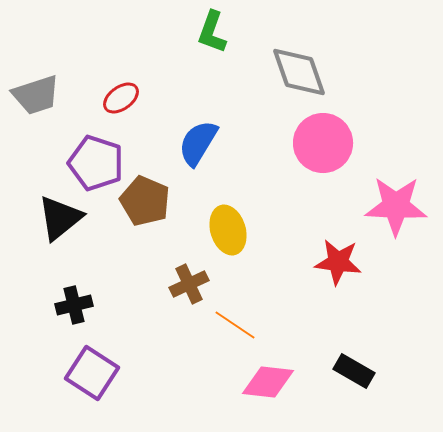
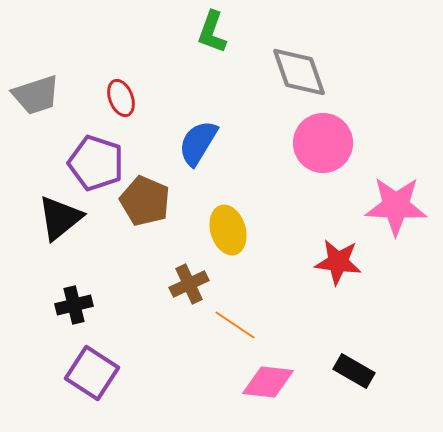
red ellipse: rotated 75 degrees counterclockwise
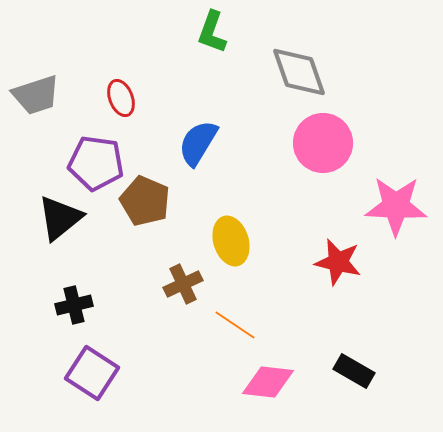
purple pentagon: rotated 10 degrees counterclockwise
yellow ellipse: moved 3 px right, 11 px down
red star: rotated 6 degrees clockwise
brown cross: moved 6 px left
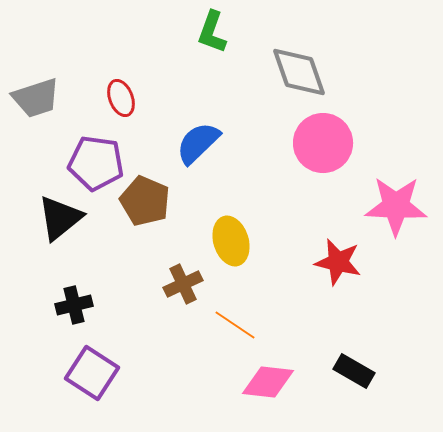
gray trapezoid: moved 3 px down
blue semicircle: rotated 15 degrees clockwise
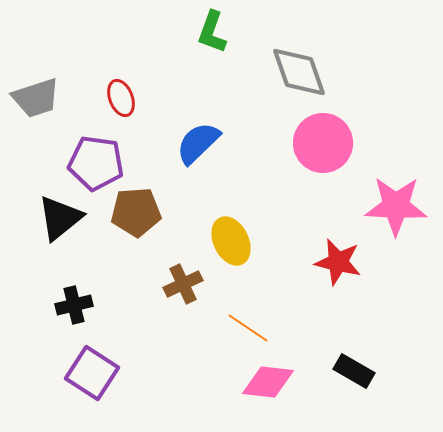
brown pentagon: moved 9 px left, 11 px down; rotated 27 degrees counterclockwise
yellow ellipse: rotated 9 degrees counterclockwise
orange line: moved 13 px right, 3 px down
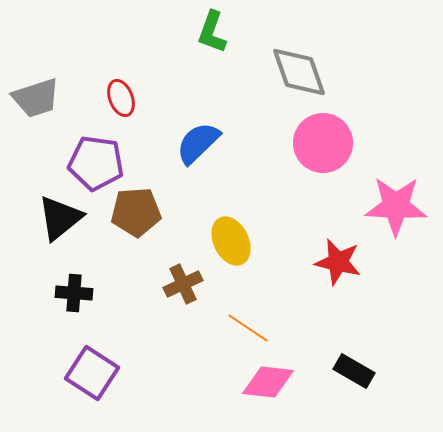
black cross: moved 12 px up; rotated 18 degrees clockwise
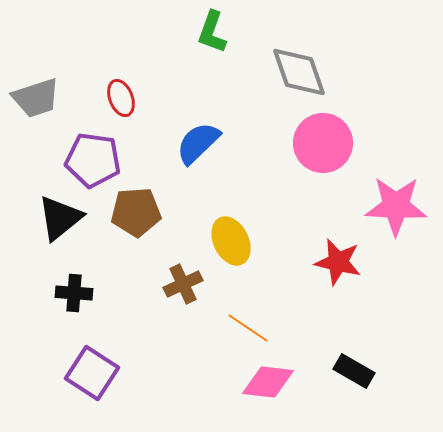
purple pentagon: moved 3 px left, 3 px up
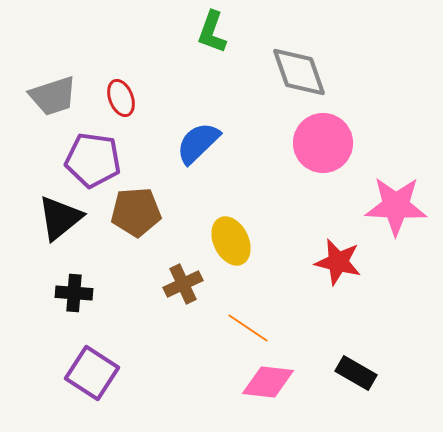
gray trapezoid: moved 17 px right, 2 px up
black rectangle: moved 2 px right, 2 px down
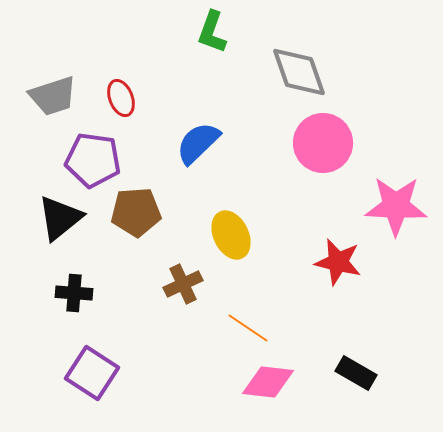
yellow ellipse: moved 6 px up
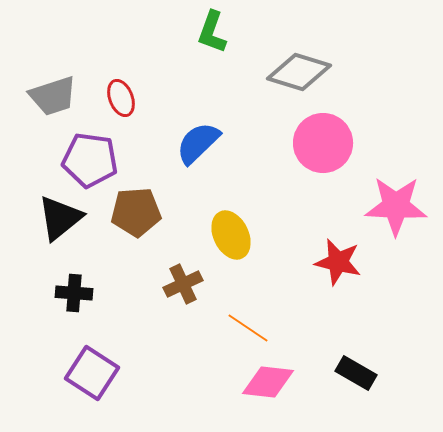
gray diamond: rotated 54 degrees counterclockwise
purple pentagon: moved 3 px left
